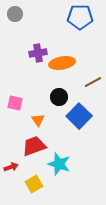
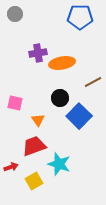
black circle: moved 1 px right, 1 px down
yellow square: moved 3 px up
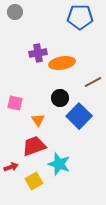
gray circle: moved 2 px up
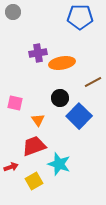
gray circle: moved 2 px left
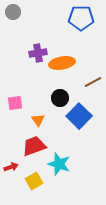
blue pentagon: moved 1 px right, 1 px down
pink square: rotated 21 degrees counterclockwise
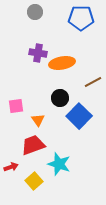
gray circle: moved 22 px right
purple cross: rotated 18 degrees clockwise
pink square: moved 1 px right, 3 px down
red trapezoid: moved 1 px left, 1 px up
yellow square: rotated 12 degrees counterclockwise
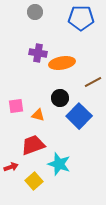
orange triangle: moved 5 px up; rotated 40 degrees counterclockwise
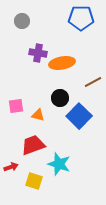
gray circle: moved 13 px left, 9 px down
yellow square: rotated 30 degrees counterclockwise
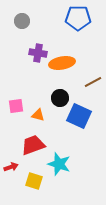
blue pentagon: moved 3 px left
blue square: rotated 20 degrees counterclockwise
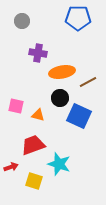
orange ellipse: moved 9 px down
brown line: moved 5 px left
pink square: rotated 21 degrees clockwise
